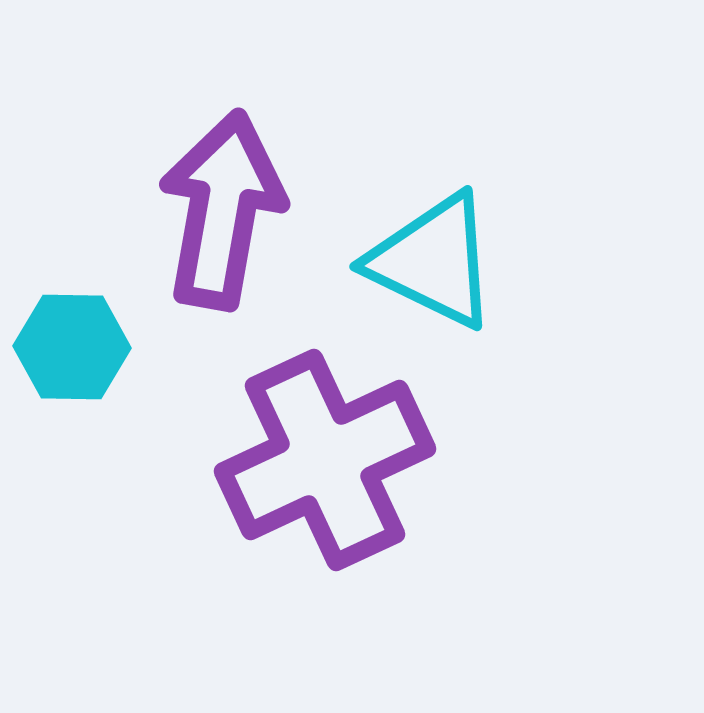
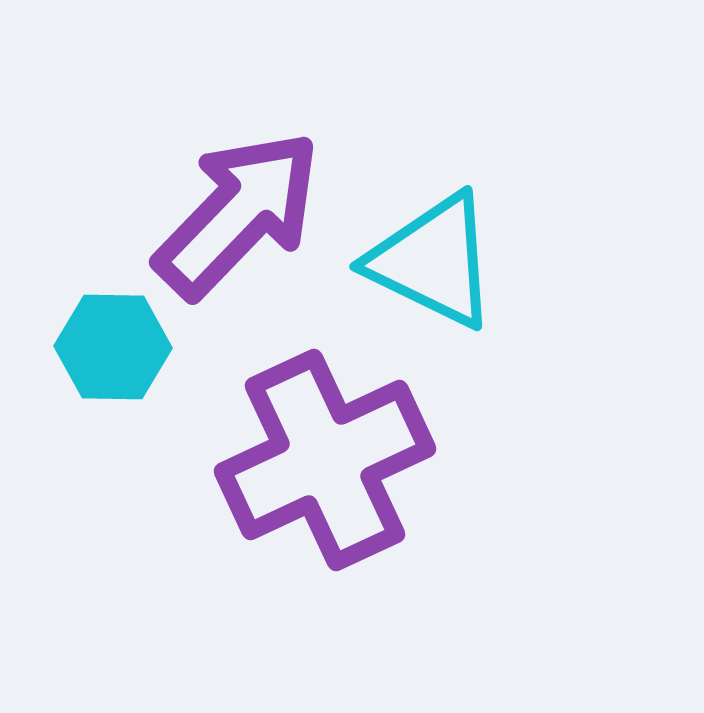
purple arrow: moved 16 px right, 4 px down; rotated 34 degrees clockwise
cyan hexagon: moved 41 px right
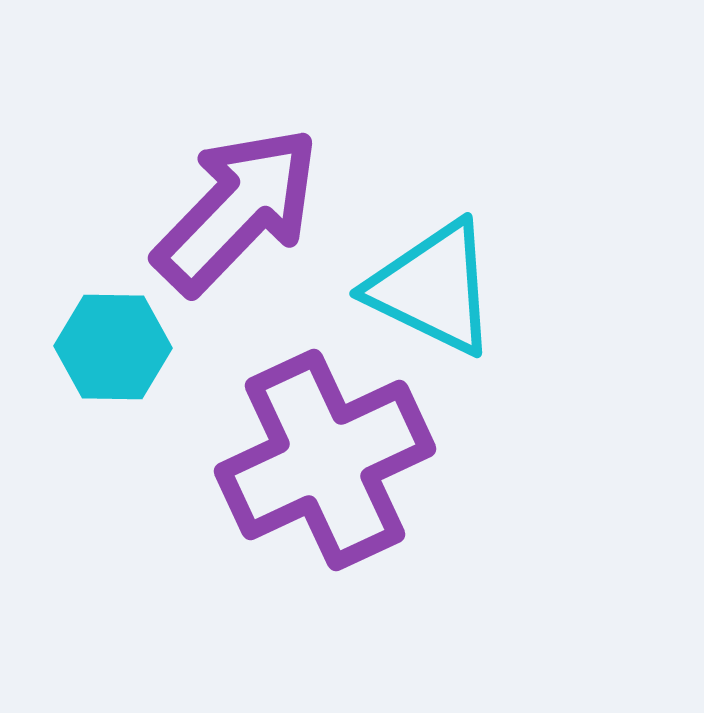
purple arrow: moved 1 px left, 4 px up
cyan triangle: moved 27 px down
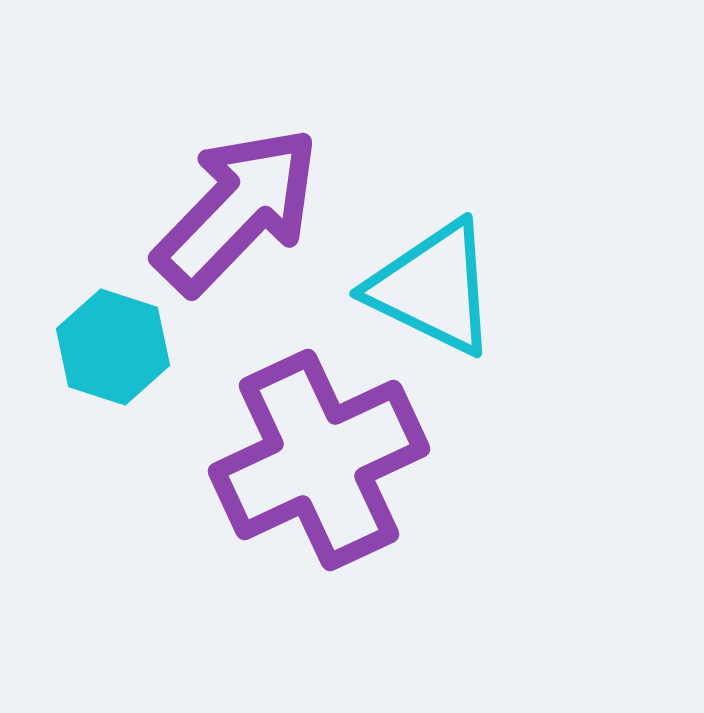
cyan hexagon: rotated 17 degrees clockwise
purple cross: moved 6 px left
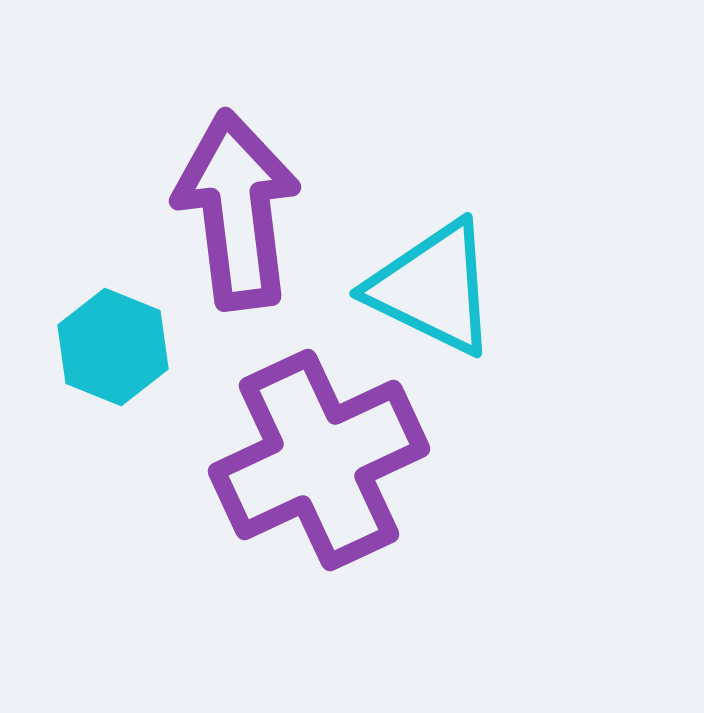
purple arrow: rotated 51 degrees counterclockwise
cyan hexagon: rotated 4 degrees clockwise
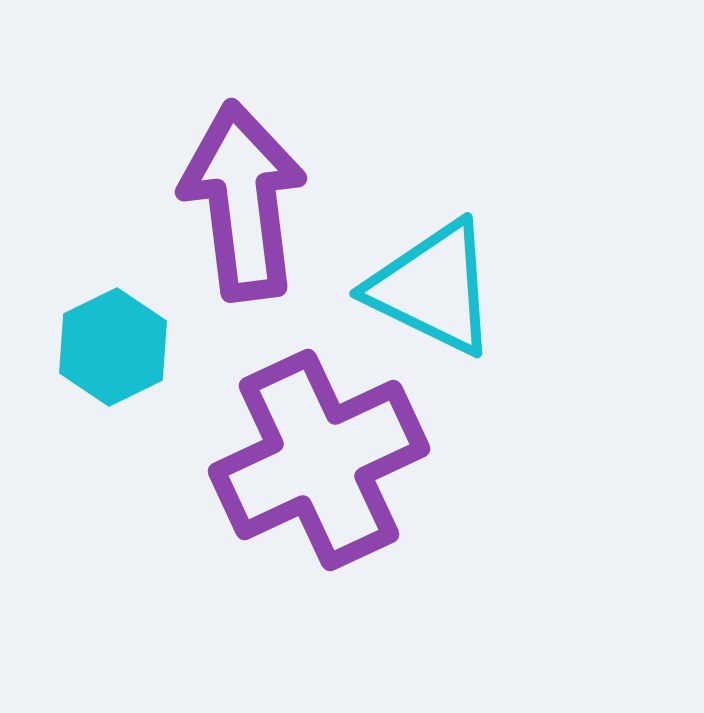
purple arrow: moved 6 px right, 9 px up
cyan hexagon: rotated 12 degrees clockwise
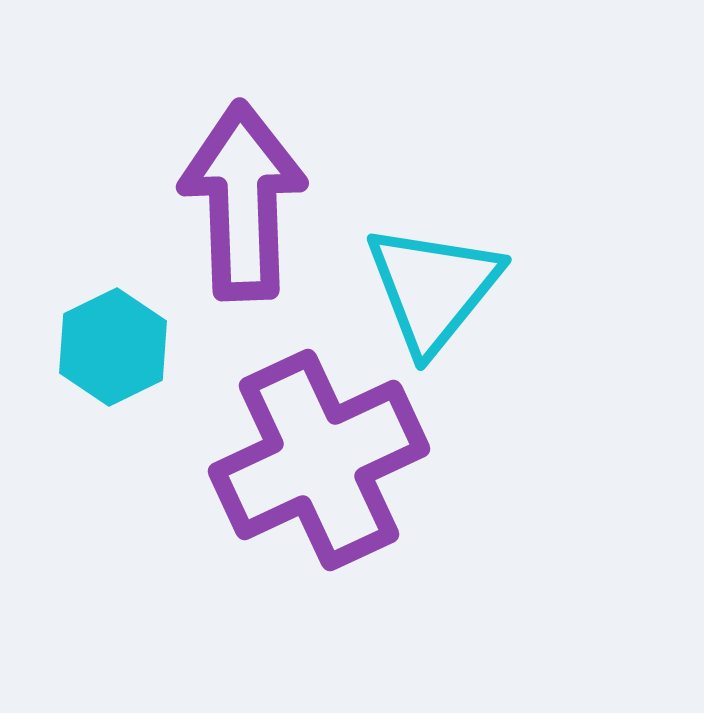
purple arrow: rotated 5 degrees clockwise
cyan triangle: rotated 43 degrees clockwise
